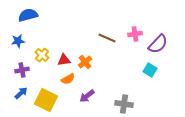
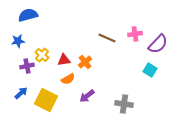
purple cross: moved 5 px right, 4 px up
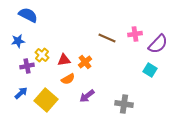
blue semicircle: rotated 42 degrees clockwise
yellow square: rotated 15 degrees clockwise
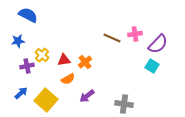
brown line: moved 5 px right
cyan square: moved 2 px right, 4 px up
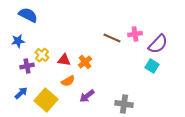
red triangle: rotated 16 degrees clockwise
orange semicircle: moved 2 px down
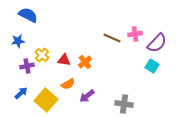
purple semicircle: moved 1 px left, 1 px up
orange semicircle: moved 3 px down
